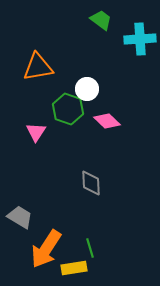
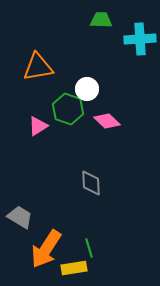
green trapezoid: rotated 35 degrees counterclockwise
pink triangle: moved 2 px right, 6 px up; rotated 25 degrees clockwise
green line: moved 1 px left
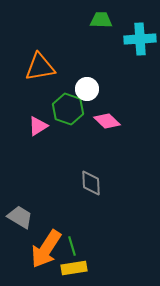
orange triangle: moved 2 px right
green line: moved 17 px left, 2 px up
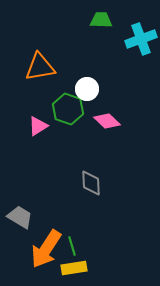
cyan cross: moved 1 px right; rotated 16 degrees counterclockwise
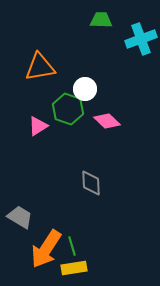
white circle: moved 2 px left
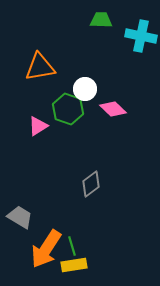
cyan cross: moved 3 px up; rotated 32 degrees clockwise
pink diamond: moved 6 px right, 12 px up
gray diamond: moved 1 px down; rotated 56 degrees clockwise
yellow rectangle: moved 3 px up
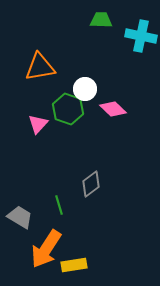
pink triangle: moved 2 px up; rotated 15 degrees counterclockwise
green line: moved 13 px left, 41 px up
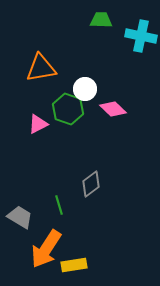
orange triangle: moved 1 px right, 1 px down
pink triangle: rotated 20 degrees clockwise
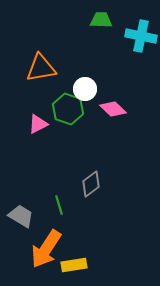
gray trapezoid: moved 1 px right, 1 px up
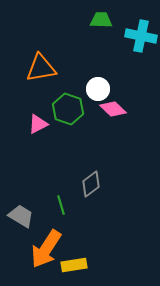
white circle: moved 13 px right
green line: moved 2 px right
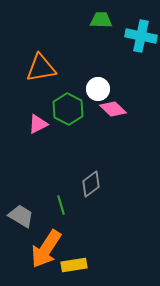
green hexagon: rotated 8 degrees clockwise
